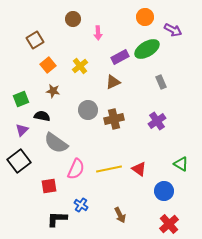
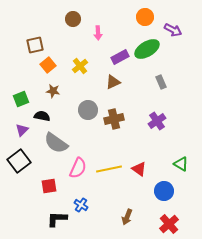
brown square: moved 5 px down; rotated 18 degrees clockwise
pink semicircle: moved 2 px right, 1 px up
brown arrow: moved 7 px right, 2 px down; rotated 49 degrees clockwise
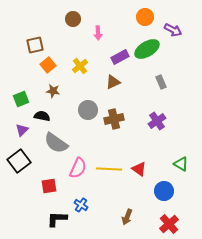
yellow line: rotated 15 degrees clockwise
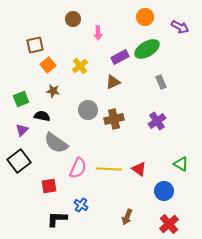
purple arrow: moved 7 px right, 3 px up
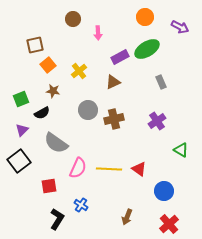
yellow cross: moved 1 px left, 5 px down
black semicircle: moved 3 px up; rotated 140 degrees clockwise
green triangle: moved 14 px up
black L-shape: rotated 120 degrees clockwise
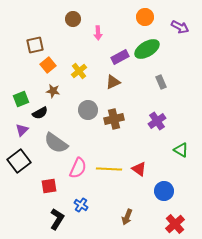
black semicircle: moved 2 px left
red cross: moved 6 px right
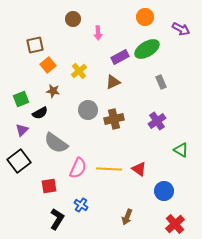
purple arrow: moved 1 px right, 2 px down
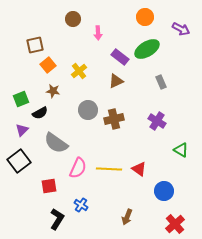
purple rectangle: rotated 66 degrees clockwise
brown triangle: moved 3 px right, 1 px up
purple cross: rotated 24 degrees counterclockwise
